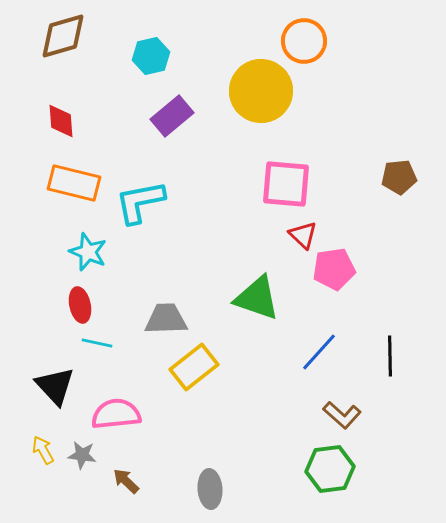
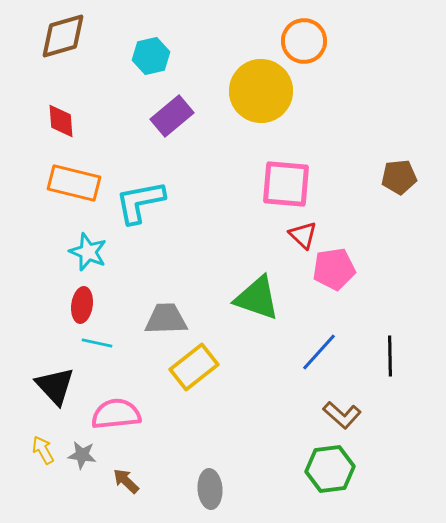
red ellipse: moved 2 px right; rotated 20 degrees clockwise
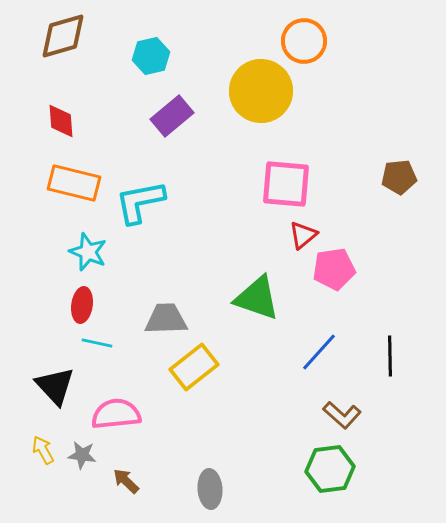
red triangle: rotated 36 degrees clockwise
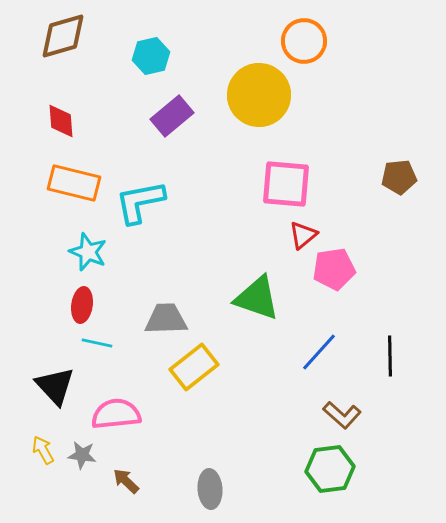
yellow circle: moved 2 px left, 4 px down
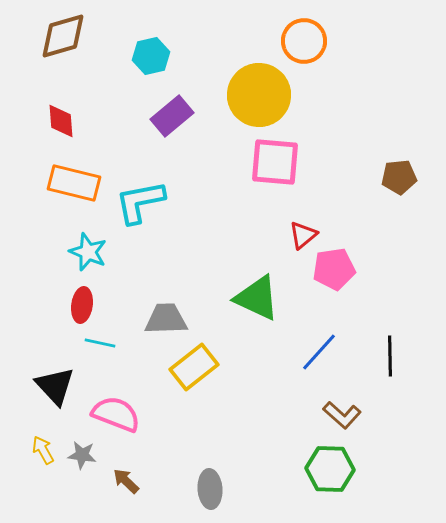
pink square: moved 11 px left, 22 px up
green triangle: rotated 6 degrees clockwise
cyan line: moved 3 px right
pink semicircle: rotated 27 degrees clockwise
green hexagon: rotated 9 degrees clockwise
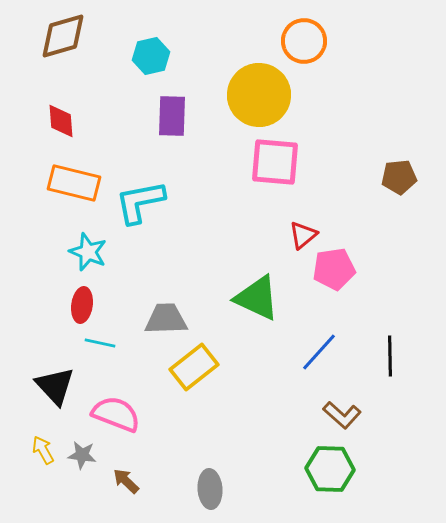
purple rectangle: rotated 48 degrees counterclockwise
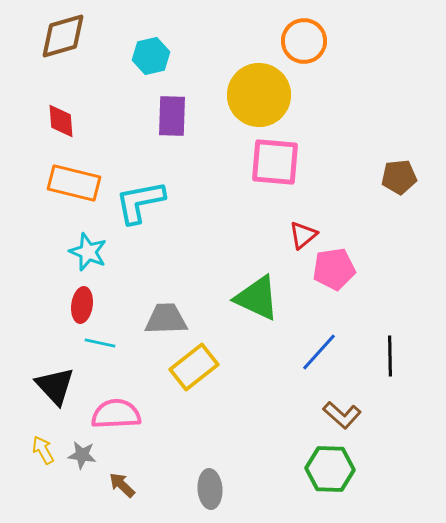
pink semicircle: rotated 24 degrees counterclockwise
brown arrow: moved 4 px left, 4 px down
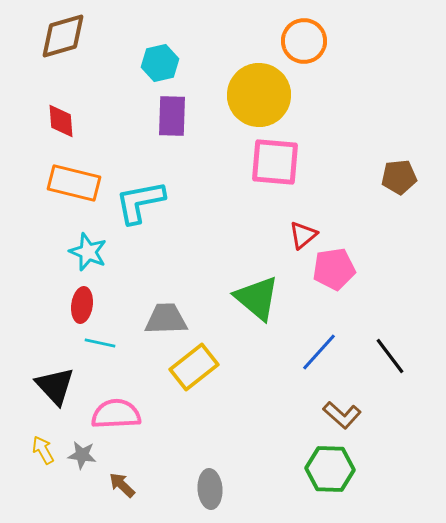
cyan hexagon: moved 9 px right, 7 px down
green triangle: rotated 15 degrees clockwise
black line: rotated 36 degrees counterclockwise
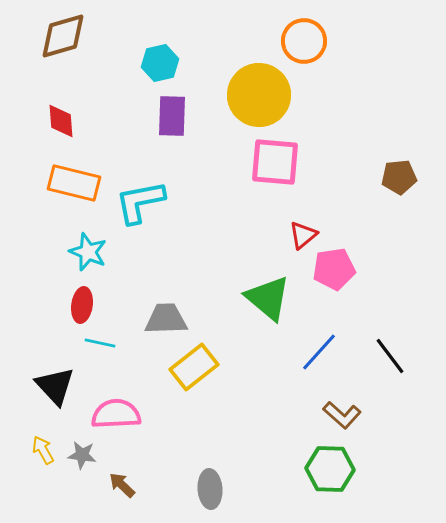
green triangle: moved 11 px right
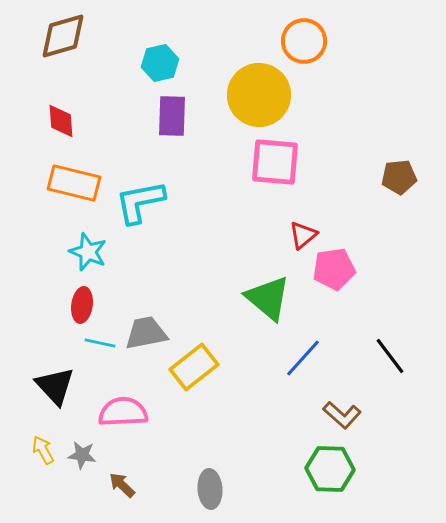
gray trapezoid: moved 20 px left, 14 px down; rotated 9 degrees counterclockwise
blue line: moved 16 px left, 6 px down
pink semicircle: moved 7 px right, 2 px up
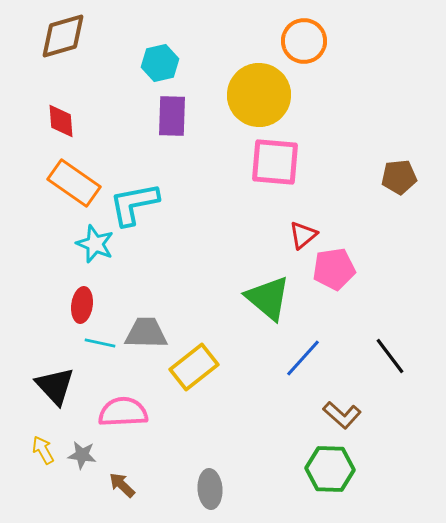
orange rectangle: rotated 21 degrees clockwise
cyan L-shape: moved 6 px left, 2 px down
cyan star: moved 7 px right, 8 px up
gray trapezoid: rotated 12 degrees clockwise
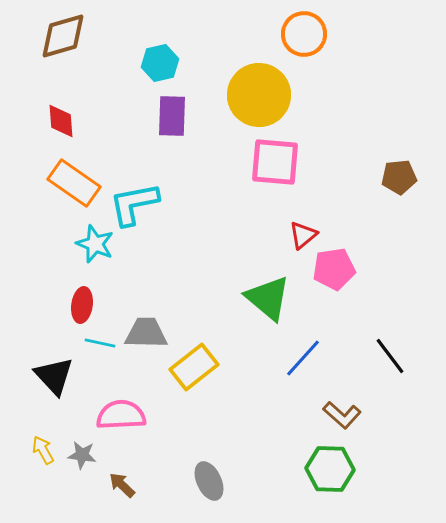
orange circle: moved 7 px up
black triangle: moved 1 px left, 10 px up
pink semicircle: moved 2 px left, 3 px down
gray ellipse: moved 1 px left, 8 px up; rotated 21 degrees counterclockwise
